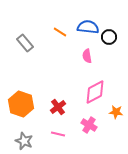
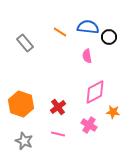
orange star: moved 3 px left
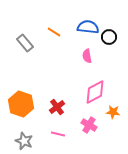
orange line: moved 6 px left
red cross: moved 1 px left
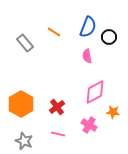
blue semicircle: rotated 105 degrees clockwise
orange hexagon: rotated 10 degrees clockwise
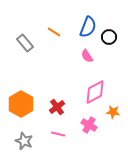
pink semicircle: rotated 24 degrees counterclockwise
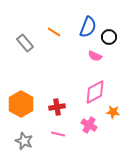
pink semicircle: moved 8 px right; rotated 32 degrees counterclockwise
red cross: rotated 28 degrees clockwise
